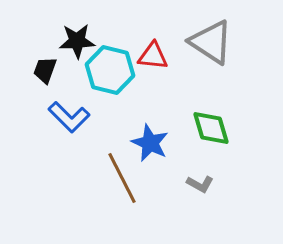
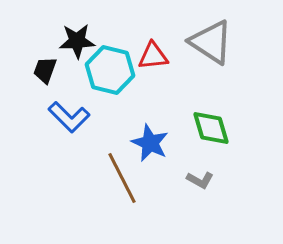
red triangle: rotated 12 degrees counterclockwise
gray L-shape: moved 4 px up
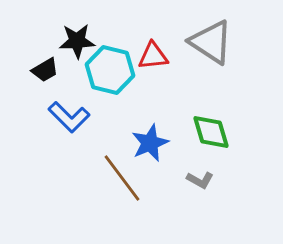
black trapezoid: rotated 140 degrees counterclockwise
green diamond: moved 4 px down
blue star: rotated 24 degrees clockwise
brown line: rotated 10 degrees counterclockwise
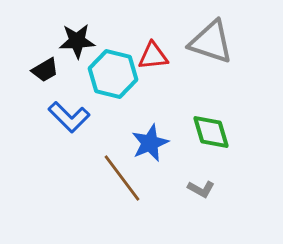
gray triangle: rotated 15 degrees counterclockwise
cyan hexagon: moved 3 px right, 4 px down
gray L-shape: moved 1 px right, 9 px down
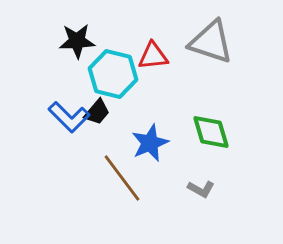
black trapezoid: moved 52 px right, 42 px down; rotated 20 degrees counterclockwise
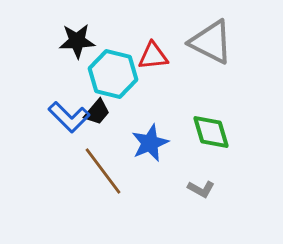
gray triangle: rotated 9 degrees clockwise
brown line: moved 19 px left, 7 px up
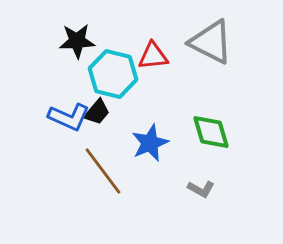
blue L-shape: rotated 21 degrees counterclockwise
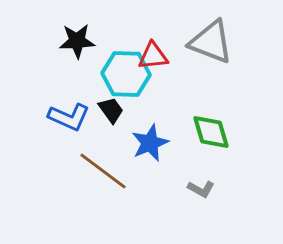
gray triangle: rotated 6 degrees counterclockwise
cyan hexagon: moved 13 px right; rotated 12 degrees counterclockwise
black trapezoid: moved 14 px right, 2 px up; rotated 76 degrees counterclockwise
brown line: rotated 16 degrees counterclockwise
